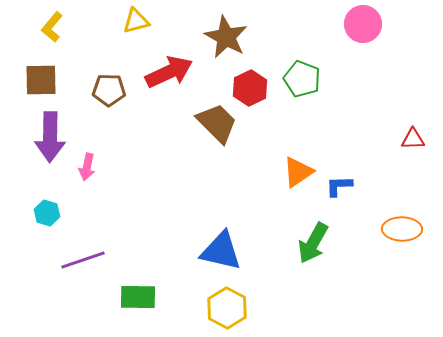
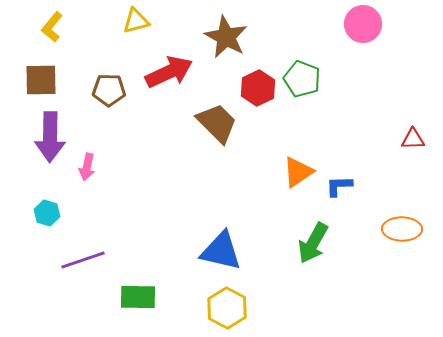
red hexagon: moved 8 px right
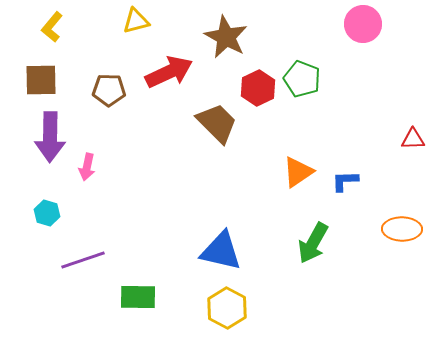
blue L-shape: moved 6 px right, 5 px up
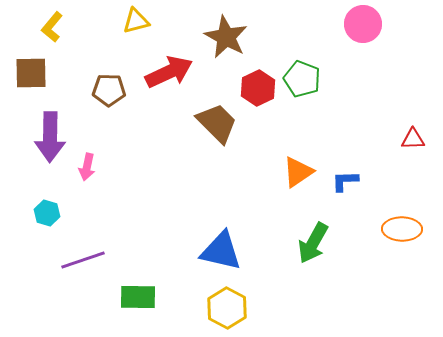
brown square: moved 10 px left, 7 px up
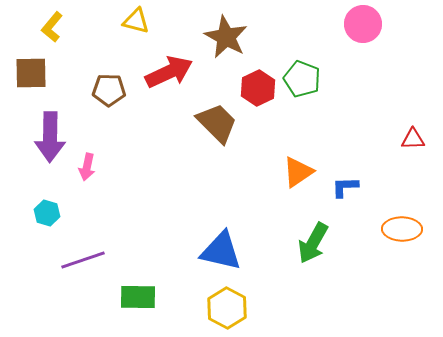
yellow triangle: rotated 28 degrees clockwise
blue L-shape: moved 6 px down
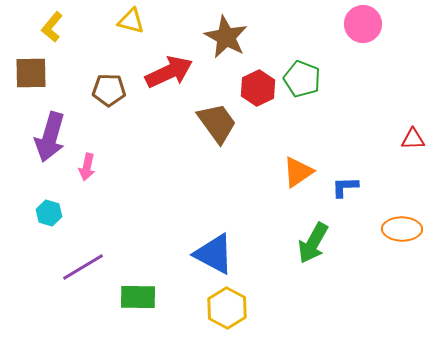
yellow triangle: moved 5 px left
brown trapezoid: rotated 9 degrees clockwise
purple arrow: rotated 15 degrees clockwise
cyan hexagon: moved 2 px right
blue triangle: moved 7 px left, 3 px down; rotated 15 degrees clockwise
purple line: moved 7 px down; rotated 12 degrees counterclockwise
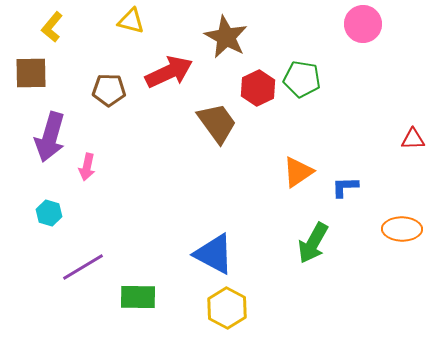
green pentagon: rotated 12 degrees counterclockwise
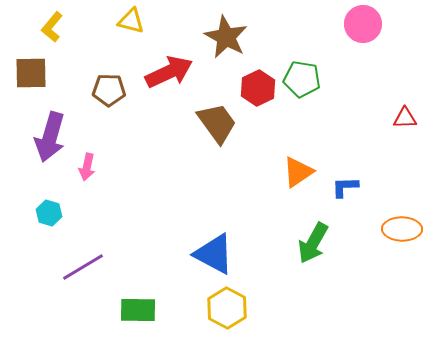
red triangle: moved 8 px left, 21 px up
green rectangle: moved 13 px down
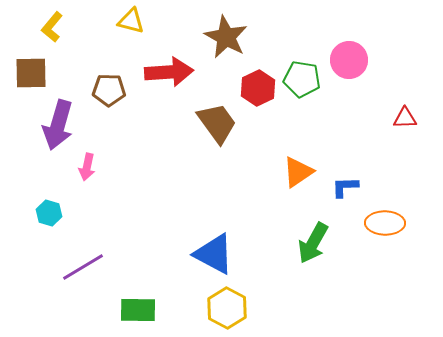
pink circle: moved 14 px left, 36 px down
red arrow: rotated 21 degrees clockwise
purple arrow: moved 8 px right, 12 px up
orange ellipse: moved 17 px left, 6 px up
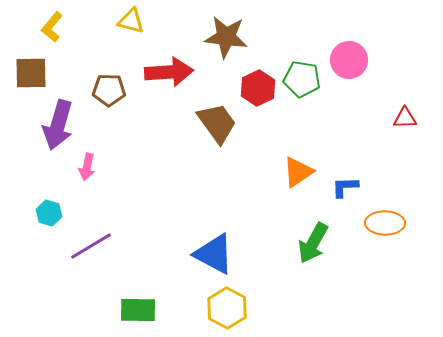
brown star: rotated 21 degrees counterclockwise
purple line: moved 8 px right, 21 px up
